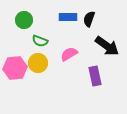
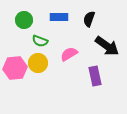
blue rectangle: moved 9 px left
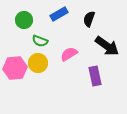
blue rectangle: moved 3 px up; rotated 30 degrees counterclockwise
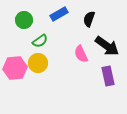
green semicircle: rotated 56 degrees counterclockwise
pink semicircle: moved 12 px right; rotated 84 degrees counterclockwise
purple rectangle: moved 13 px right
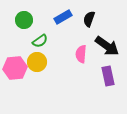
blue rectangle: moved 4 px right, 3 px down
pink semicircle: rotated 30 degrees clockwise
yellow circle: moved 1 px left, 1 px up
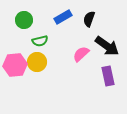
green semicircle: rotated 21 degrees clockwise
pink semicircle: rotated 42 degrees clockwise
pink hexagon: moved 3 px up
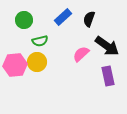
blue rectangle: rotated 12 degrees counterclockwise
